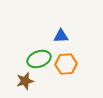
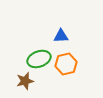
orange hexagon: rotated 10 degrees counterclockwise
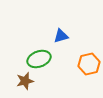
blue triangle: rotated 14 degrees counterclockwise
orange hexagon: moved 23 px right
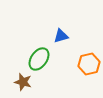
green ellipse: rotated 35 degrees counterclockwise
brown star: moved 2 px left, 1 px down; rotated 30 degrees clockwise
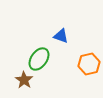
blue triangle: rotated 35 degrees clockwise
brown star: moved 1 px right, 2 px up; rotated 18 degrees clockwise
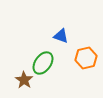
green ellipse: moved 4 px right, 4 px down
orange hexagon: moved 3 px left, 6 px up
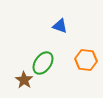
blue triangle: moved 1 px left, 10 px up
orange hexagon: moved 2 px down; rotated 20 degrees clockwise
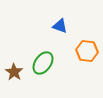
orange hexagon: moved 1 px right, 9 px up
brown star: moved 10 px left, 8 px up
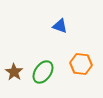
orange hexagon: moved 6 px left, 13 px down
green ellipse: moved 9 px down
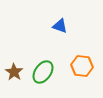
orange hexagon: moved 1 px right, 2 px down
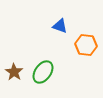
orange hexagon: moved 4 px right, 21 px up
